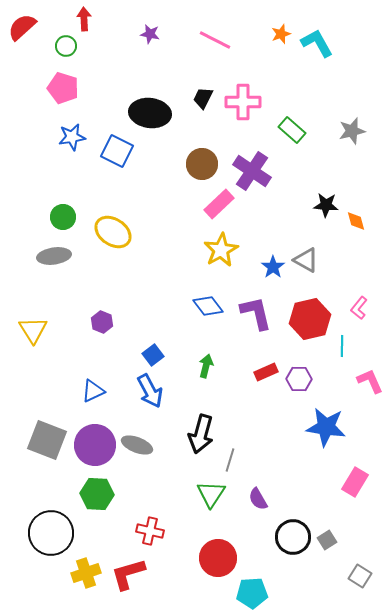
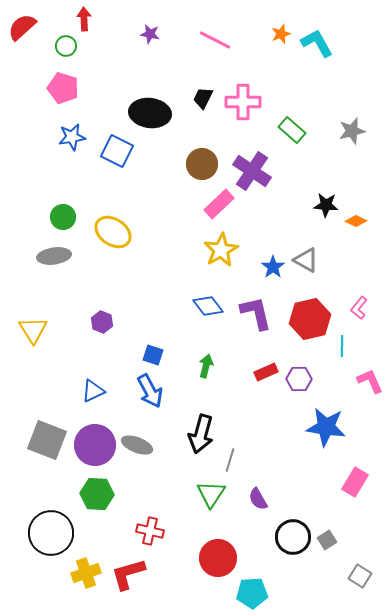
orange diamond at (356, 221): rotated 50 degrees counterclockwise
blue square at (153, 355): rotated 35 degrees counterclockwise
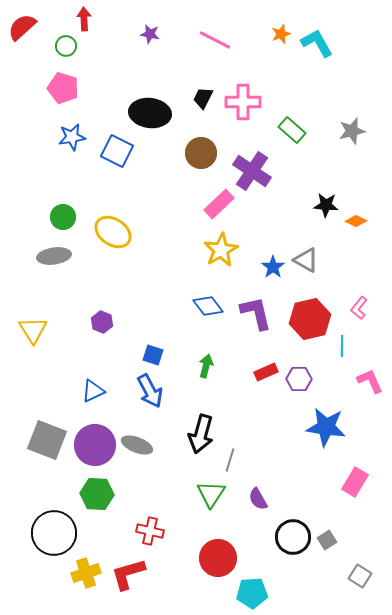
brown circle at (202, 164): moved 1 px left, 11 px up
black circle at (51, 533): moved 3 px right
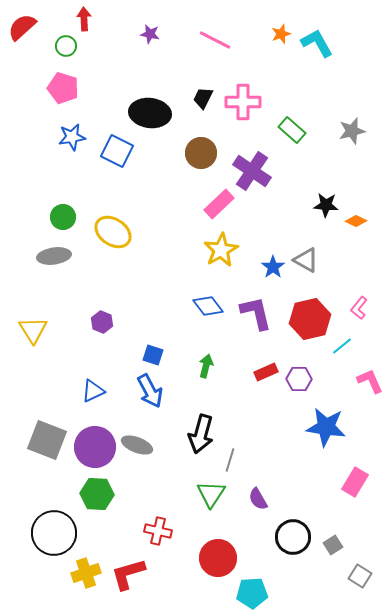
cyan line at (342, 346): rotated 50 degrees clockwise
purple circle at (95, 445): moved 2 px down
red cross at (150, 531): moved 8 px right
gray square at (327, 540): moved 6 px right, 5 px down
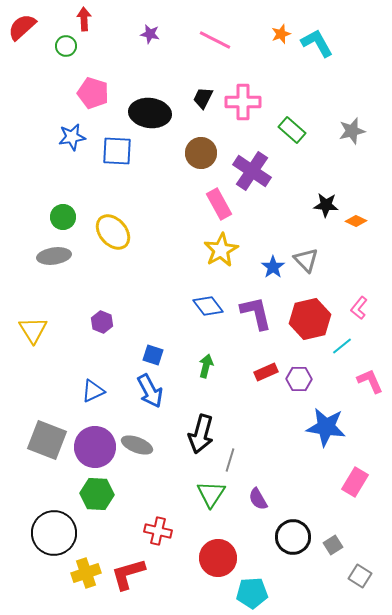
pink pentagon at (63, 88): moved 30 px right, 5 px down
blue square at (117, 151): rotated 24 degrees counterclockwise
pink rectangle at (219, 204): rotated 76 degrees counterclockwise
yellow ellipse at (113, 232): rotated 15 degrees clockwise
gray triangle at (306, 260): rotated 16 degrees clockwise
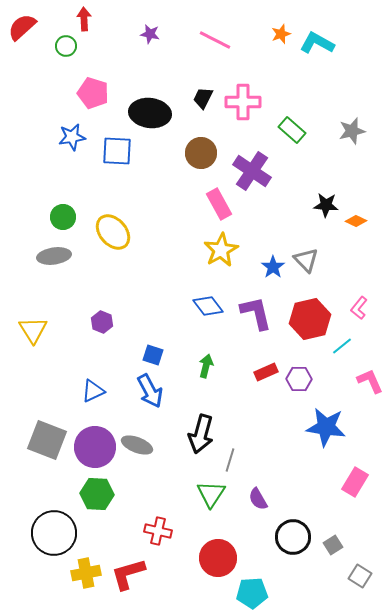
cyan L-shape at (317, 43): rotated 32 degrees counterclockwise
yellow cross at (86, 573): rotated 8 degrees clockwise
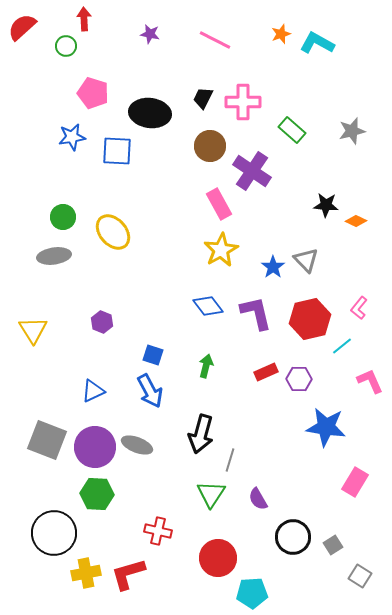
brown circle at (201, 153): moved 9 px right, 7 px up
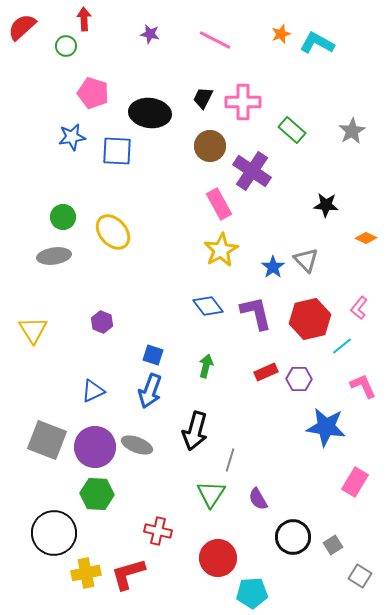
gray star at (352, 131): rotated 16 degrees counterclockwise
orange diamond at (356, 221): moved 10 px right, 17 px down
pink L-shape at (370, 381): moved 7 px left, 5 px down
blue arrow at (150, 391): rotated 48 degrees clockwise
black arrow at (201, 434): moved 6 px left, 3 px up
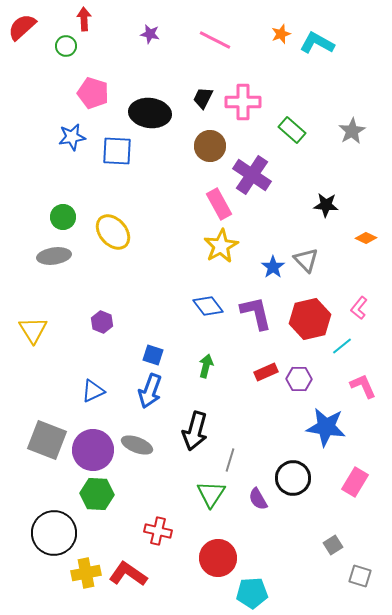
purple cross at (252, 171): moved 4 px down
yellow star at (221, 250): moved 4 px up
purple circle at (95, 447): moved 2 px left, 3 px down
black circle at (293, 537): moved 59 px up
red L-shape at (128, 574): rotated 51 degrees clockwise
gray square at (360, 576): rotated 15 degrees counterclockwise
